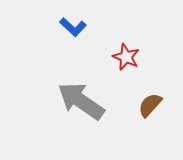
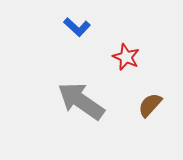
blue L-shape: moved 4 px right
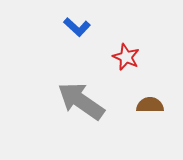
brown semicircle: rotated 48 degrees clockwise
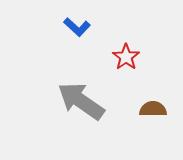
red star: rotated 12 degrees clockwise
brown semicircle: moved 3 px right, 4 px down
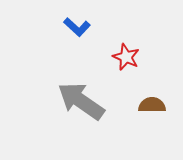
red star: rotated 12 degrees counterclockwise
brown semicircle: moved 1 px left, 4 px up
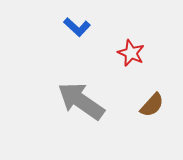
red star: moved 5 px right, 4 px up
brown semicircle: rotated 132 degrees clockwise
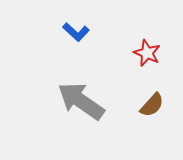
blue L-shape: moved 1 px left, 5 px down
red star: moved 16 px right
